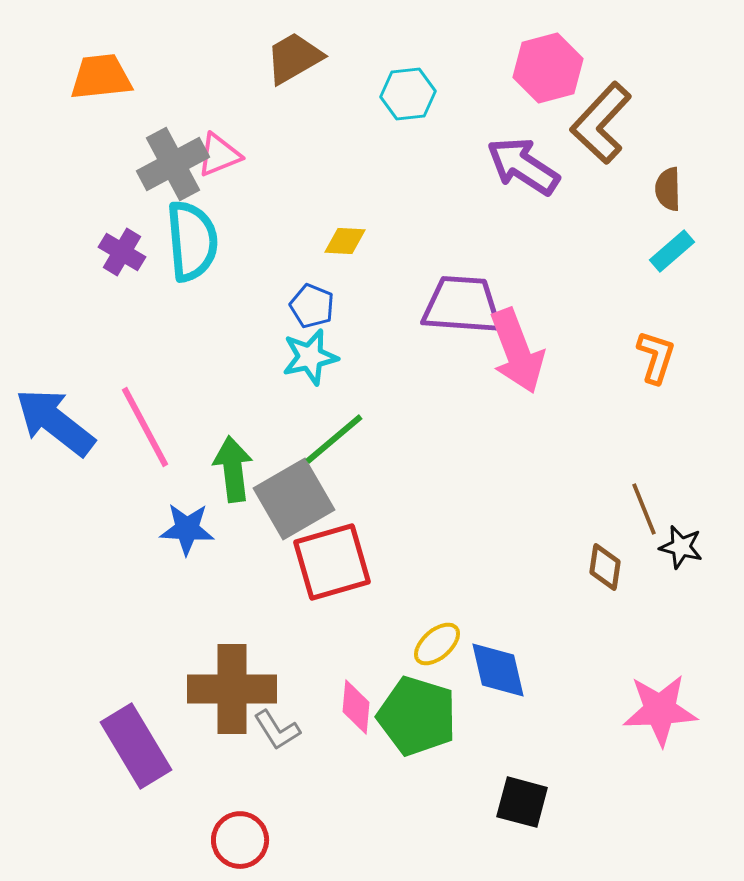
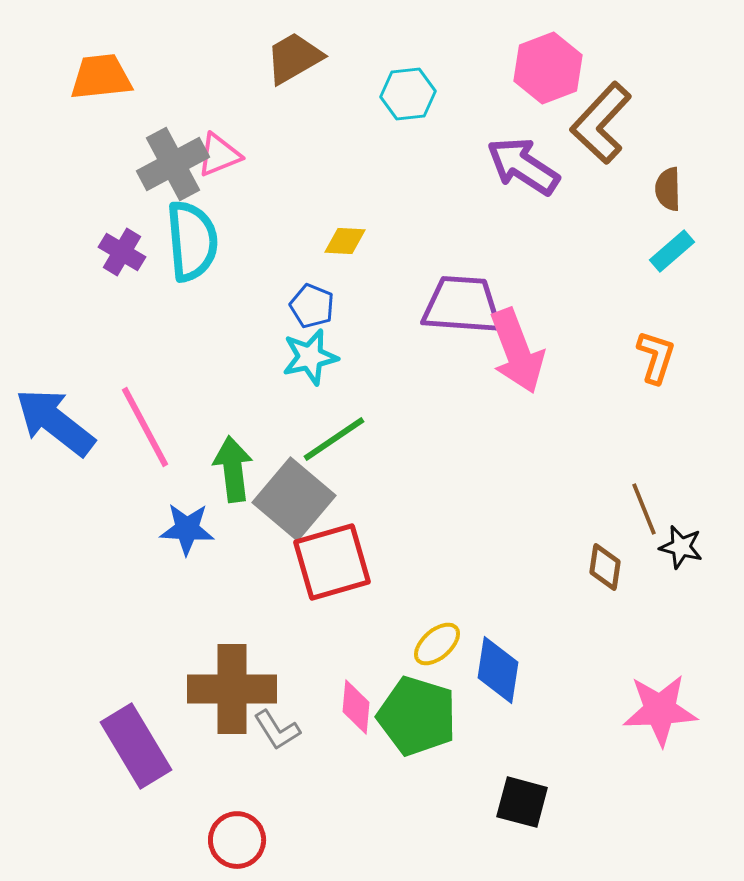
pink hexagon: rotated 6 degrees counterclockwise
green line: rotated 6 degrees clockwise
gray square: rotated 20 degrees counterclockwise
blue diamond: rotated 22 degrees clockwise
red circle: moved 3 px left
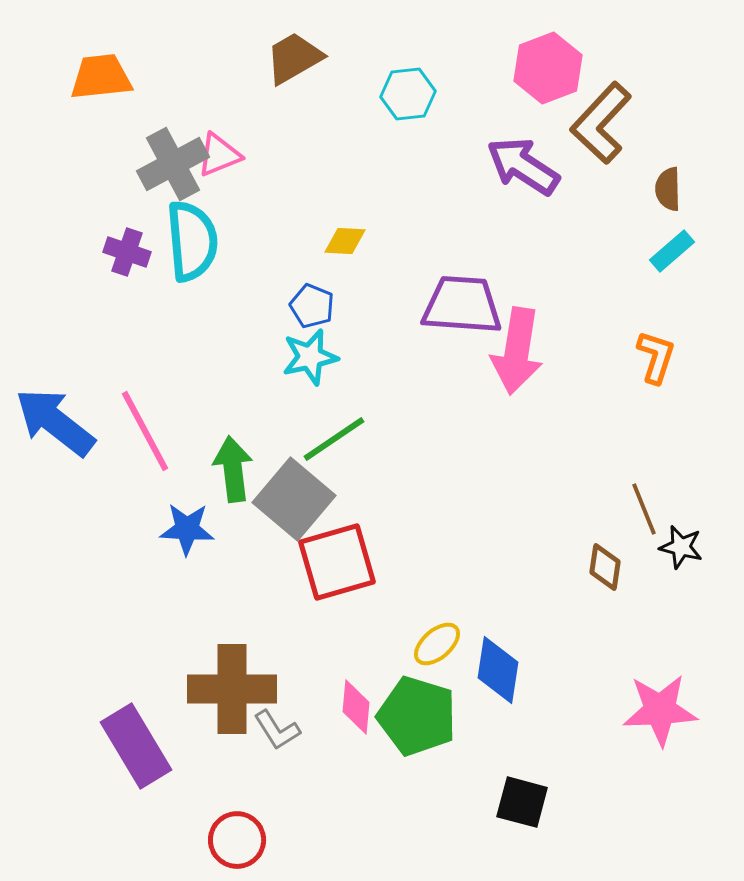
purple cross: moved 5 px right; rotated 12 degrees counterclockwise
pink arrow: rotated 30 degrees clockwise
pink line: moved 4 px down
red square: moved 5 px right
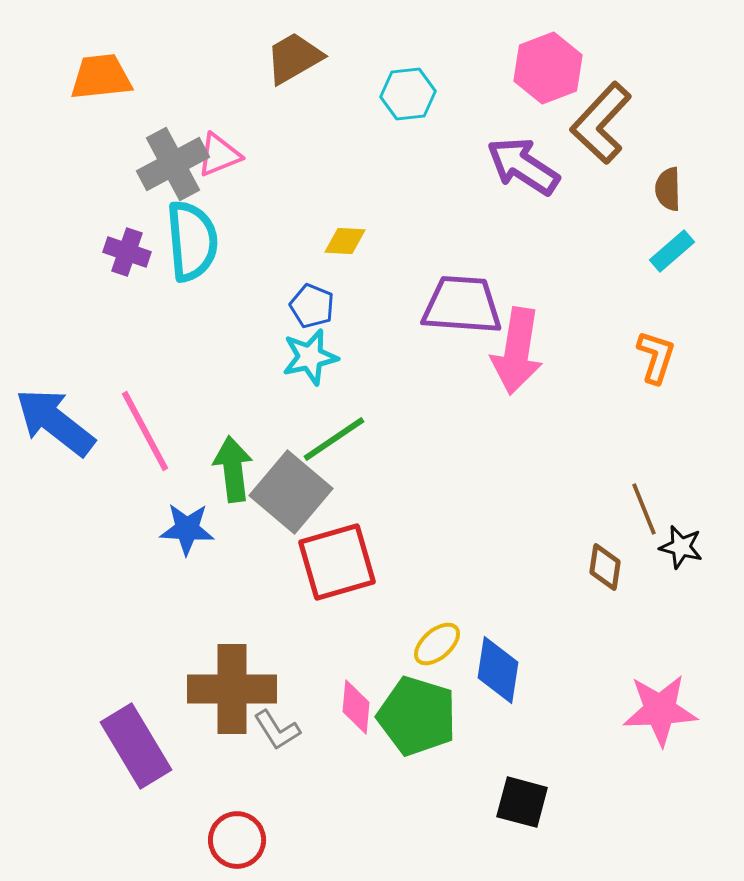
gray square: moved 3 px left, 7 px up
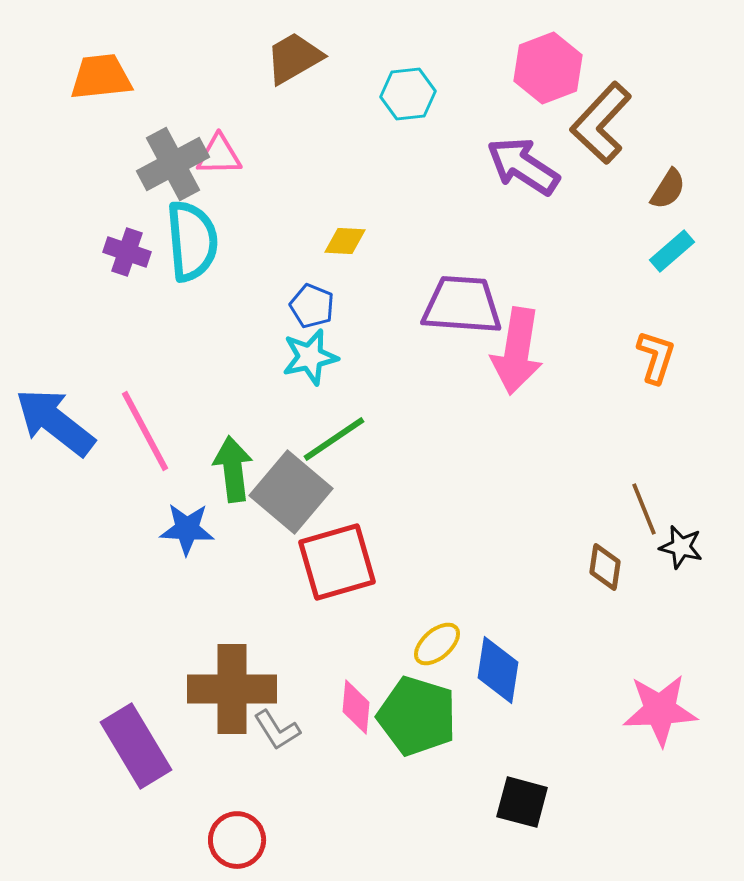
pink triangle: rotated 21 degrees clockwise
brown semicircle: rotated 147 degrees counterclockwise
